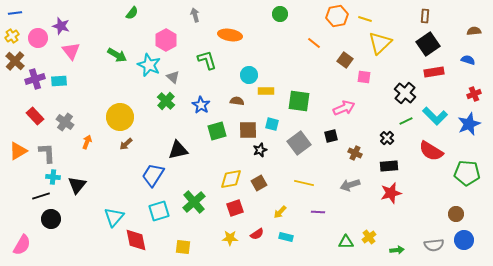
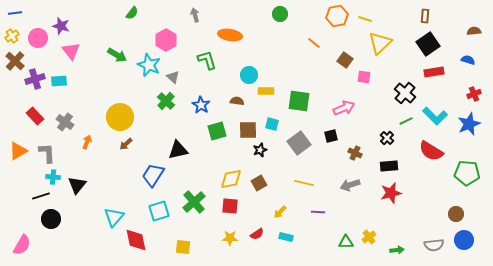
red square at (235, 208): moved 5 px left, 2 px up; rotated 24 degrees clockwise
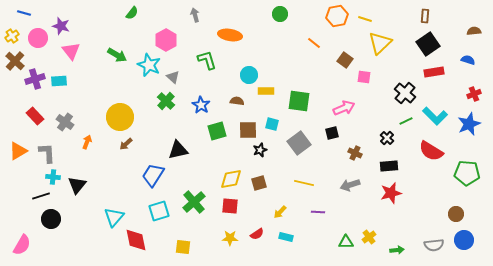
blue line at (15, 13): moved 9 px right; rotated 24 degrees clockwise
black square at (331, 136): moved 1 px right, 3 px up
brown square at (259, 183): rotated 14 degrees clockwise
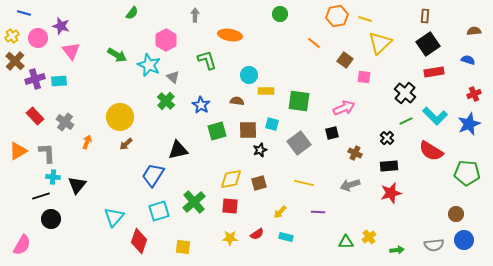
gray arrow at (195, 15): rotated 16 degrees clockwise
red diamond at (136, 240): moved 3 px right, 1 px down; rotated 30 degrees clockwise
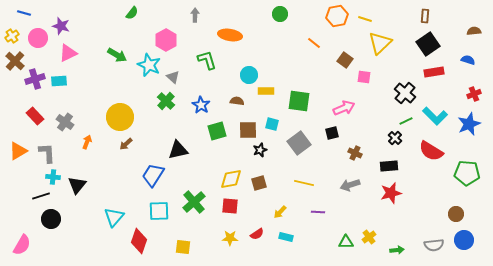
pink triangle at (71, 51): moved 3 px left, 2 px down; rotated 42 degrees clockwise
black cross at (387, 138): moved 8 px right
cyan square at (159, 211): rotated 15 degrees clockwise
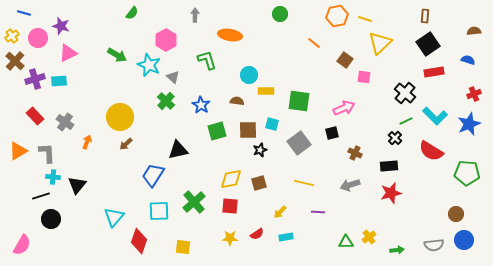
cyan rectangle at (286, 237): rotated 24 degrees counterclockwise
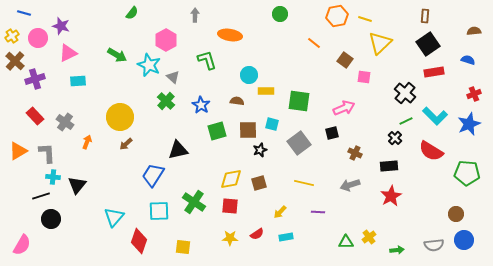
cyan rectangle at (59, 81): moved 19 px right
red star at (391, 193): moved 3 px down; rotated 15 degrees counterclockwise
green cross at (194, 202): rotated 15 degrees counterclockwise
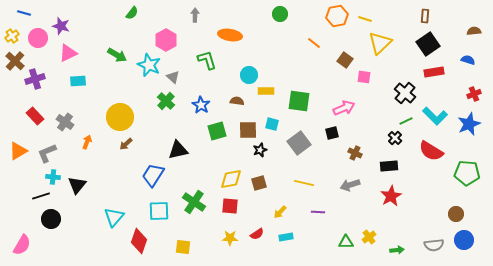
gray L-shape at (47, 153): rotated 110 degrees counterclockwise
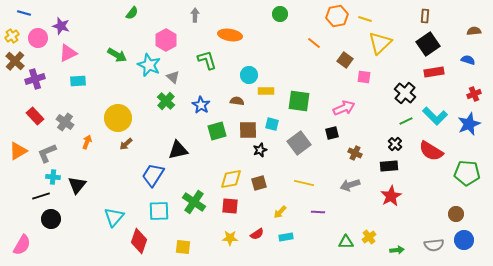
yellow circle at (120, 117): moved 2 px left, 1 px down
black cross at (395, 138): moved 6 px down
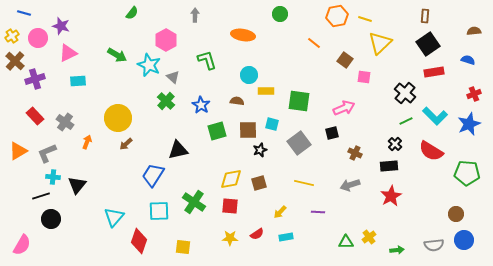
orange ellipse at (230, 35): moved 13 px right
